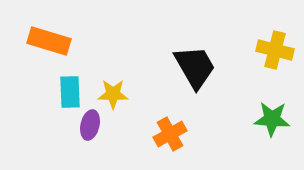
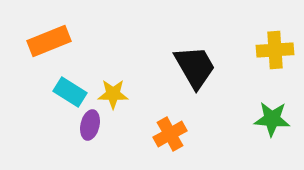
orange rectangle: rotated 39 degrees counterclockwise
yellow cross: rotated 18 degrees counterclockwise
cyan rectangle: rotated 56 degrees counterclockwise
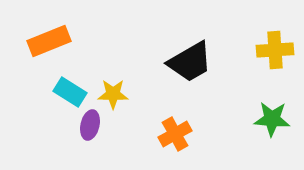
black trapezoid: moved 5 px left, 5 px up; rotated 90 degrees clockwise
orange cross: moved 5 px right
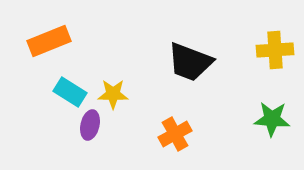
black trapezoid: rotated 51 degrees clockwise
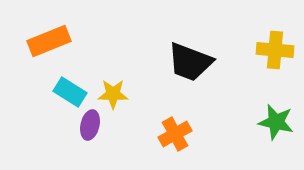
yellow cross: rotated 9 degrees clockwise
green star: moved 4 px right, 3 px down; rotated 9 degrees clockwise
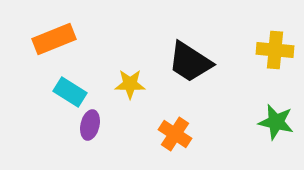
orange rectangle: moved 5 px right, 2 px up
black trapezoid: rotated 12 degrees clockwise
yellow star: moved 17 px right, 10 px up
orange cross: rotated 28 degrees counterclockwise
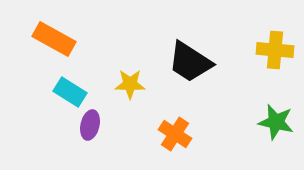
orange rectangle: rotated 51 degrees clockwise
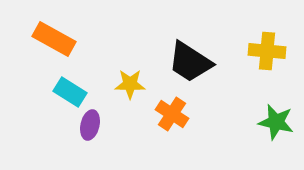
yellow cross: moved 8 px left, 1 px down
orange cross: moved 3 px left, 20 px up
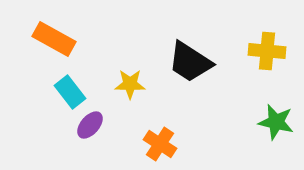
cyan rectangle: rotated 20 degrees clockwise
orange cross: moved 12 px left, 30 px down
purple ellipse: rotated 28 degrees clockwise
